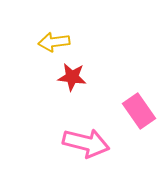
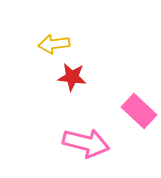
yellow arrow: moved 2 px down
pink rectangle: rotated 12 degrees counterclockwise
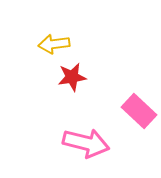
red star: rotated 16 degrees counterclockwise
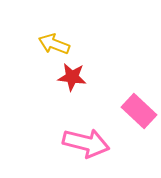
yellow arrow: rotated 28 degrees clockwise
red star: rotated 16 degrees clockwise
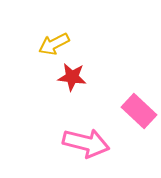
yellow arrow: rotated 48 degrees counterclockwise
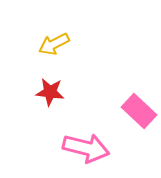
red star: moved 22 px left, 15 px down
pink arrow: moved 5 px down
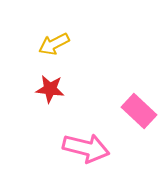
red star: moved 3 px up
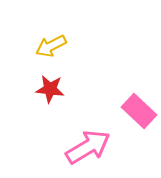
yellow arrow: moved 3 px left, 2 px down
pink arrow: moved 2 px right, 1 px up; rotated 45 degrees counterclockwise
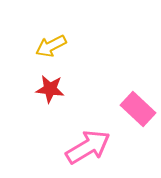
pink rectangle: moved 1 px left, 2 px up
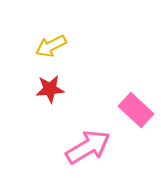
red star: rotated 12 degrees counterclockwise
pink rectangle: moved 2 px left, 1 px down
